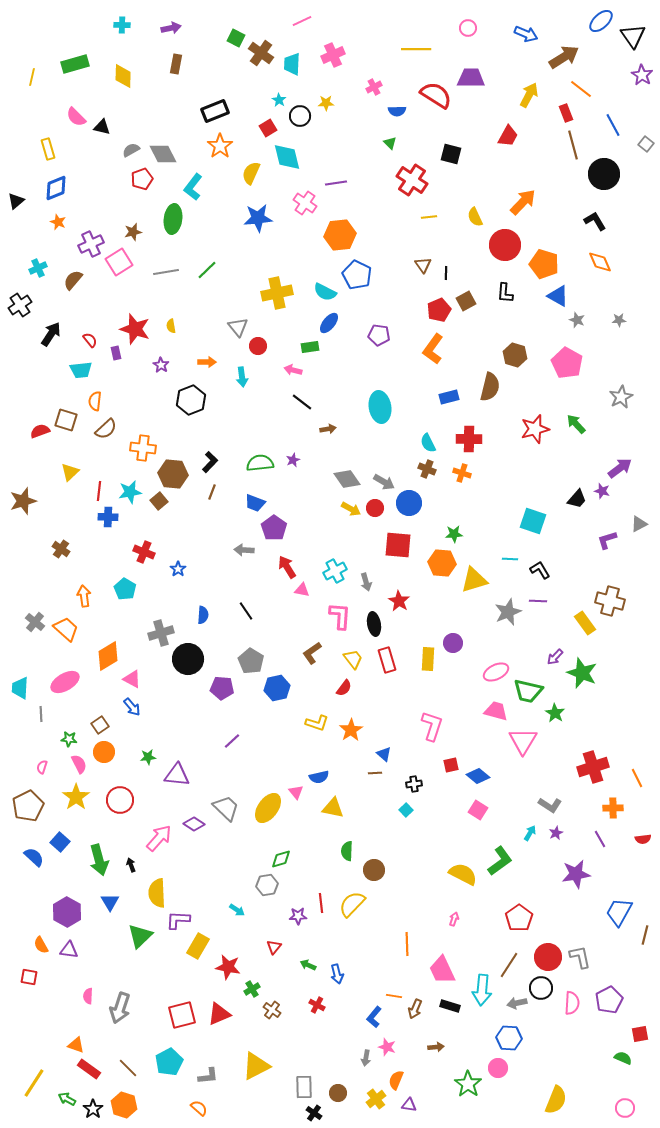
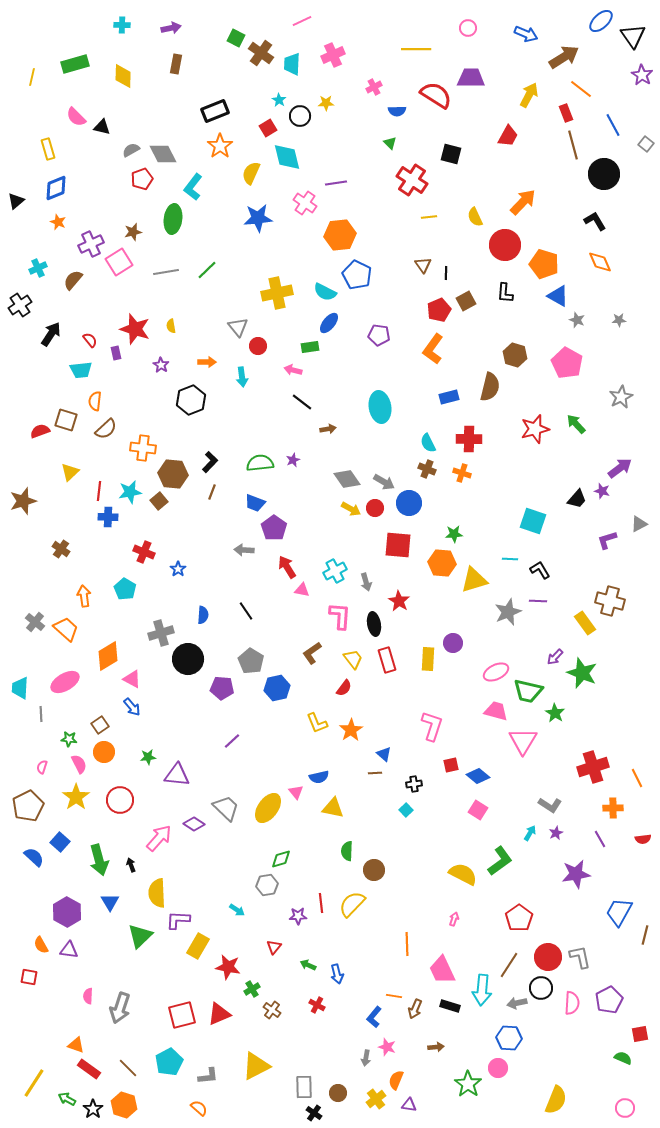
yellow L-shape at (317, 723): rotated 50 degrees clockwise
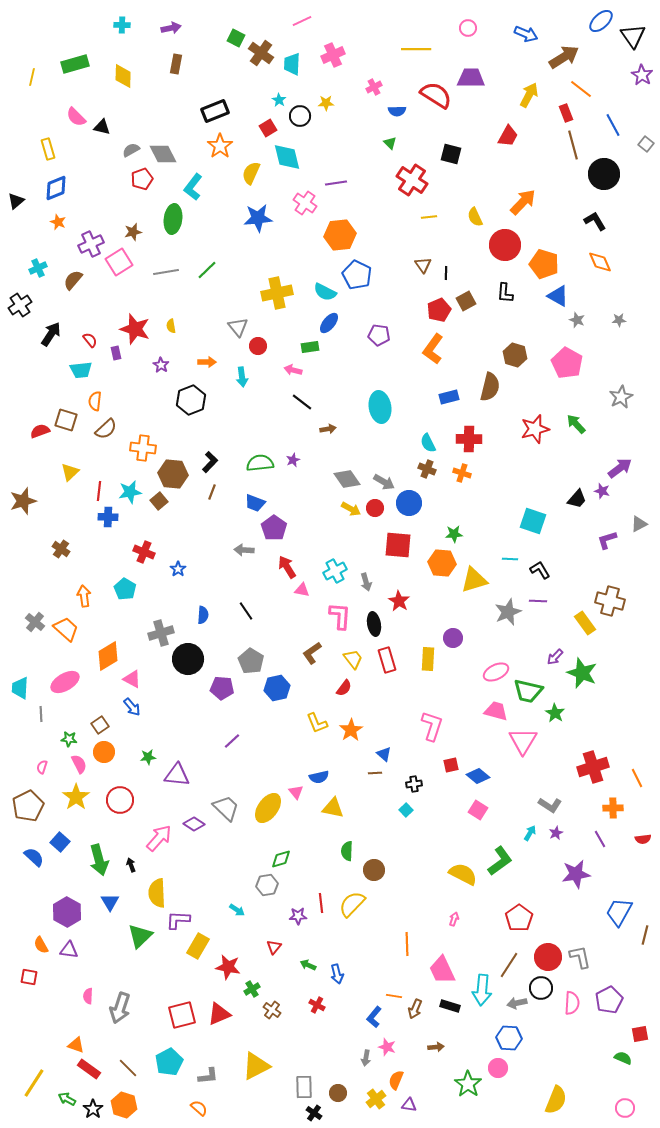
purple circle at (453, 643): moved 5 px up
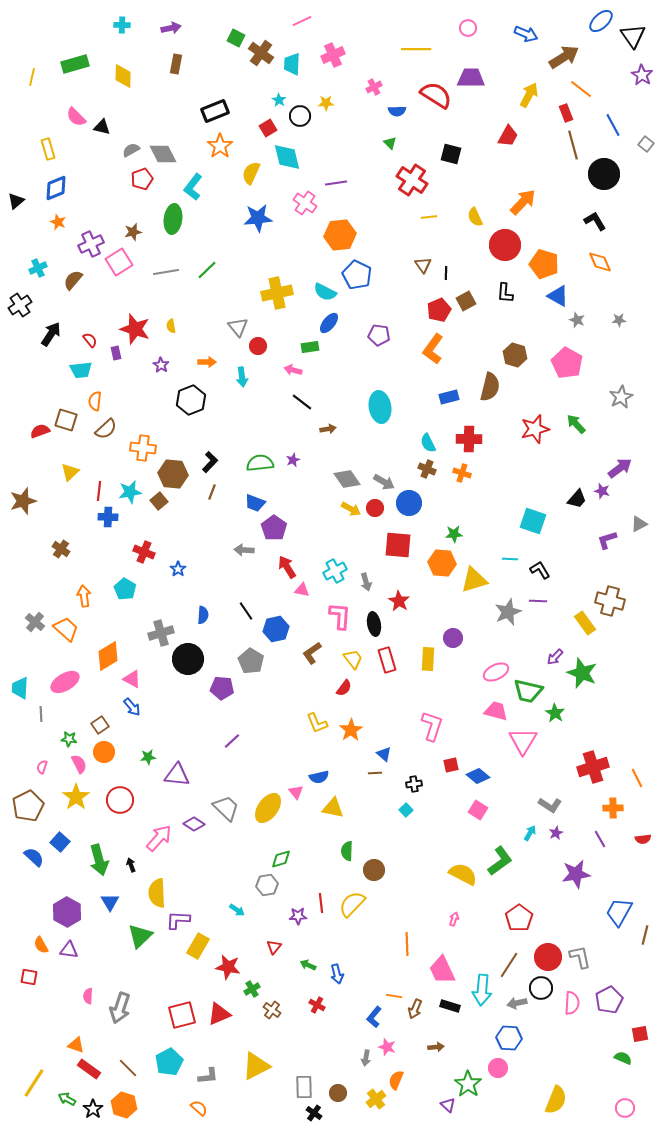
blue hexagon at (277, 688): moved 1 px left, 59 px up
purple triangle at (409, 1105): moved 39 px right; rotated 35 degrees clockwise
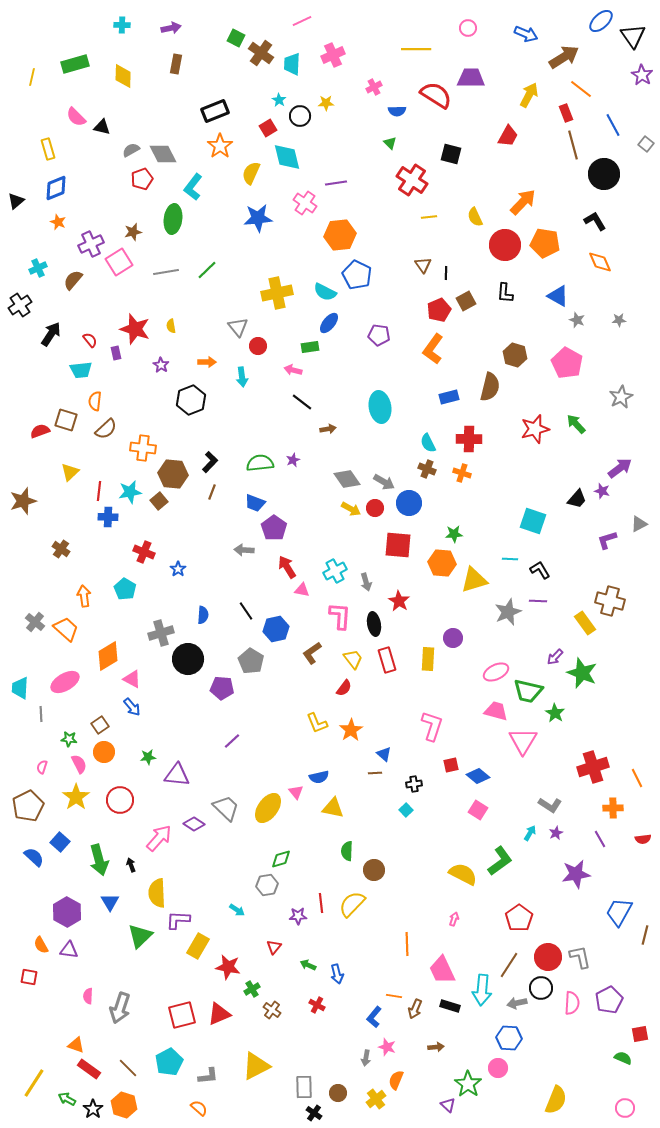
orange pentagon at (544, 264): moved 1 px right, 21 px up; rotated 8 degrees counterclockwise
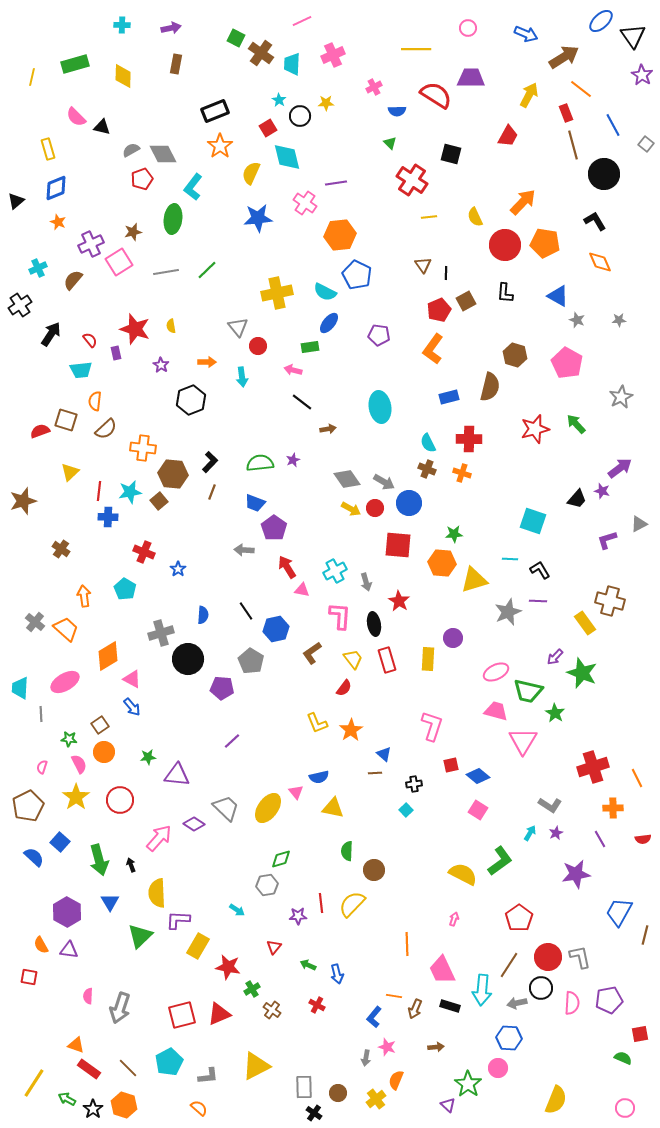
purple pentagon at (609, 1000): rotated 16 degrees clockwise
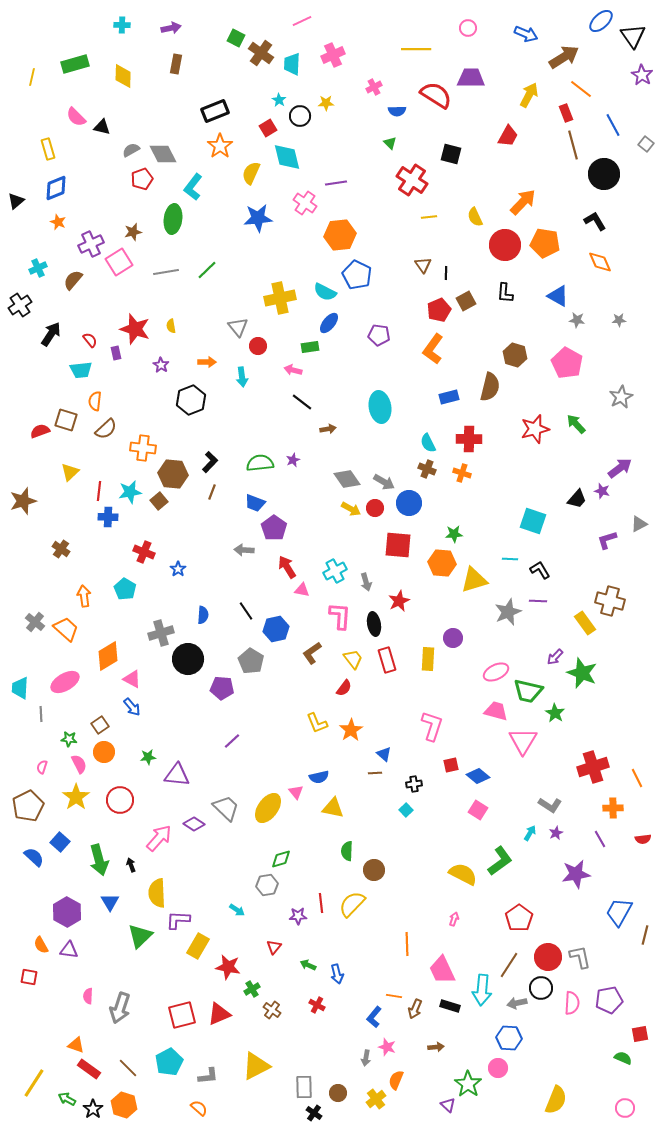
yellow cross at (277, 293): moved 3 px right, 5 px down
gray star at (577, 320): rotated 14 degrees counterclockwise
red star at (399, 601): rotated 15 degrees clockwise
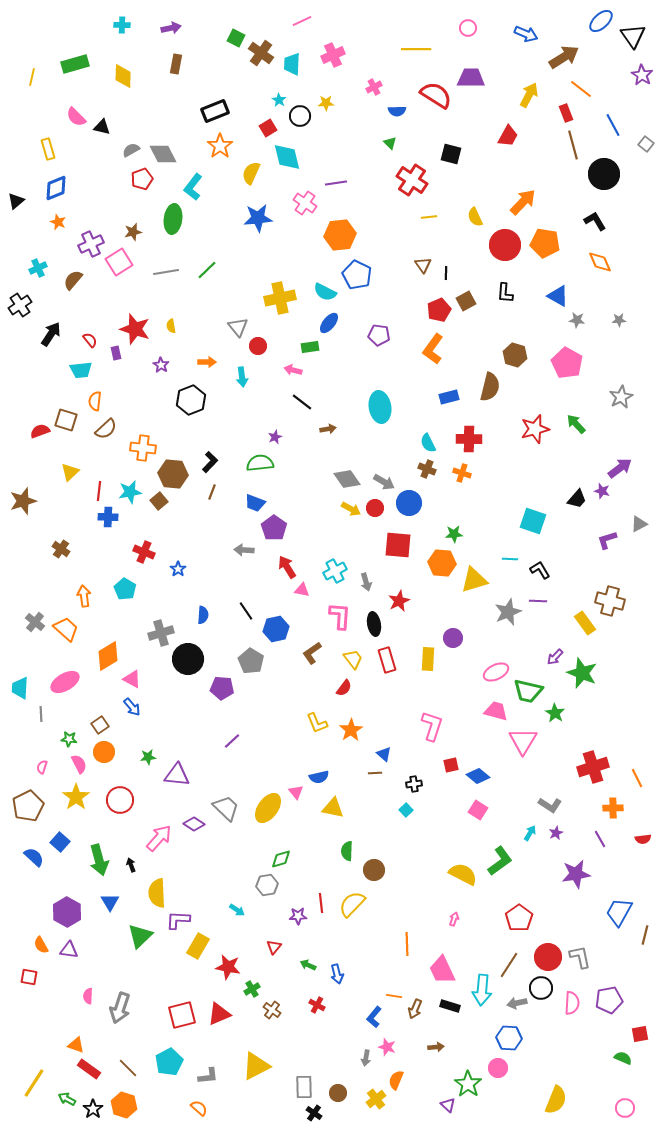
purple star at (293, 460): moved 18 px left, 23 px up
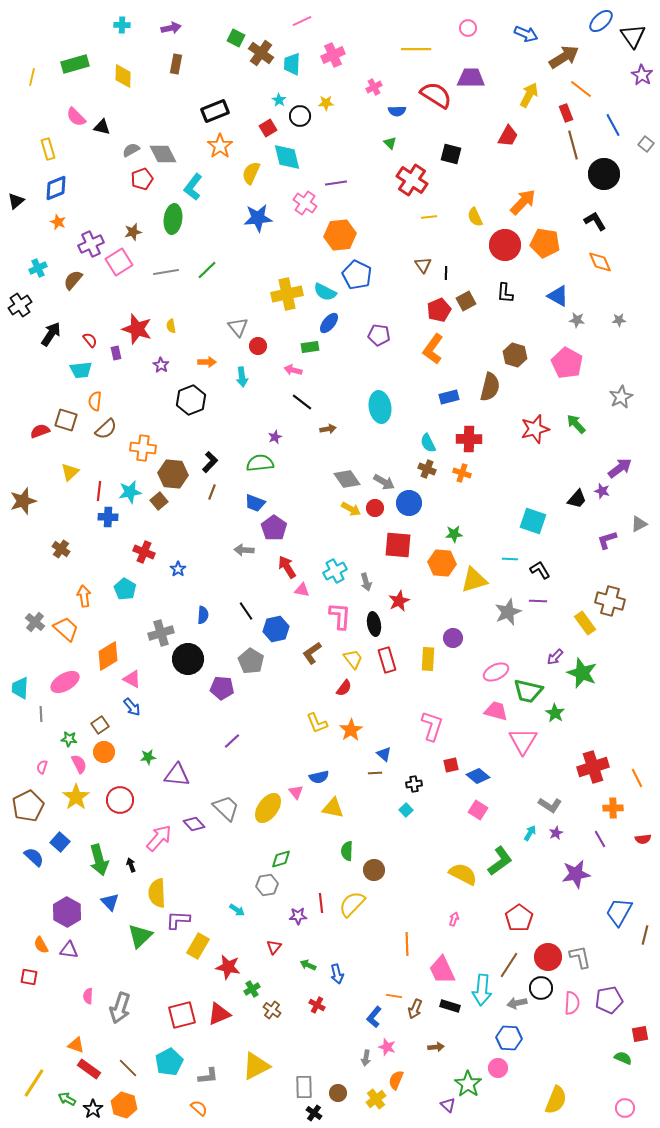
yellow cross at (280, 298): moved 7 px right, 4 px up
red star at (135, 329): moved 2 px right
purple diamond at (194, 824): rotated 15 degrees clockwise
blue triangle at (110, 902): rotated 12 degrees counterclockwise
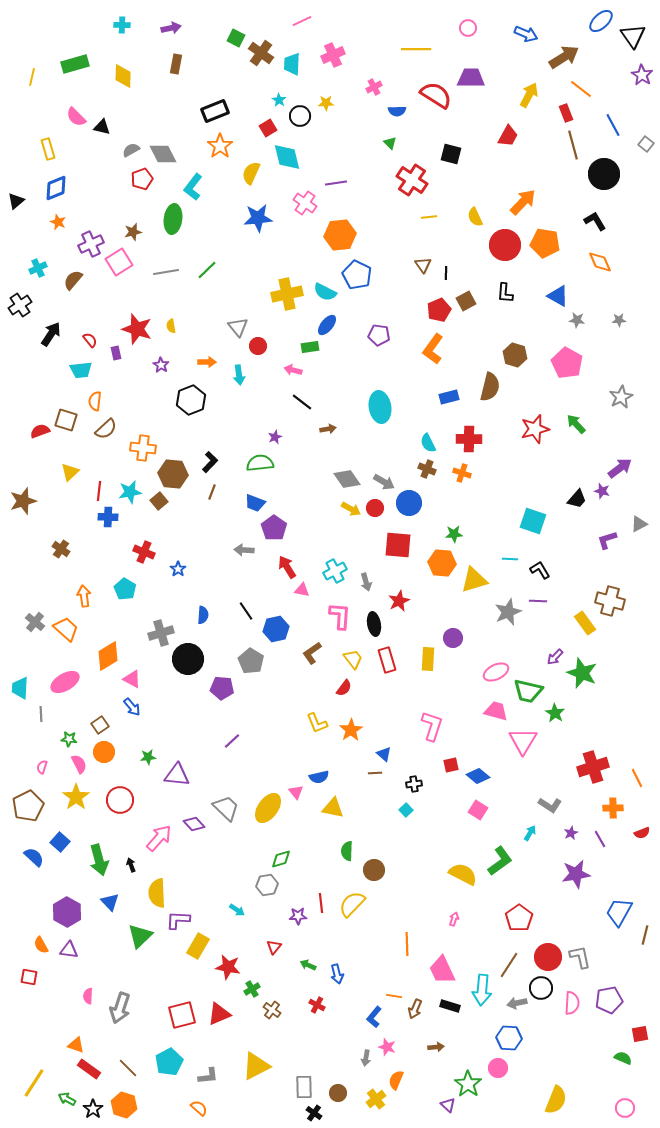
blue ellipse at (329, 323): moved 2 px left, 2 px down
cyan arrow at (242, 377): moved 3 px left, 2 px up
purple star at (556, 833): moved 15 px right
red semicircle at (643, 839): moved 1 px left, 6 px up; rotated 14 degrees counterclockwise
